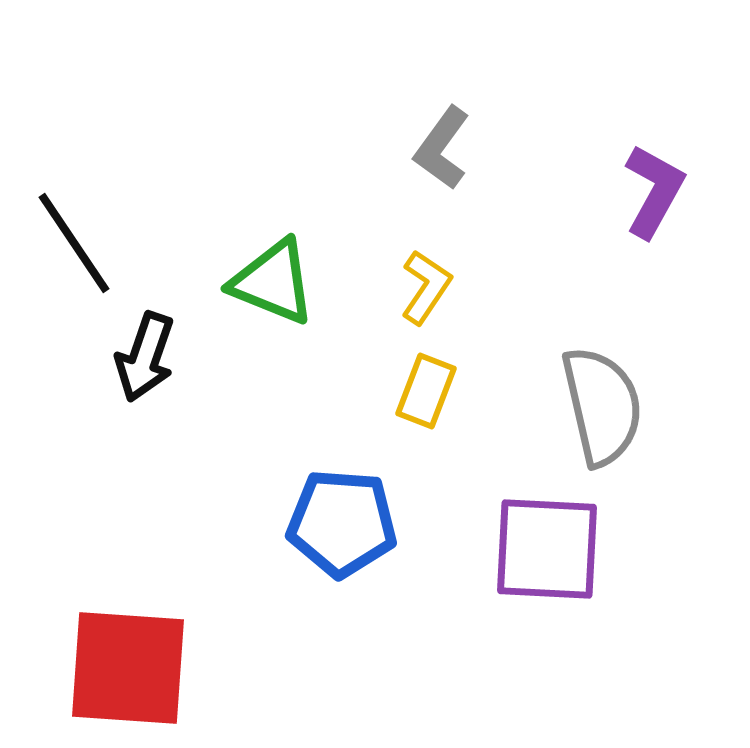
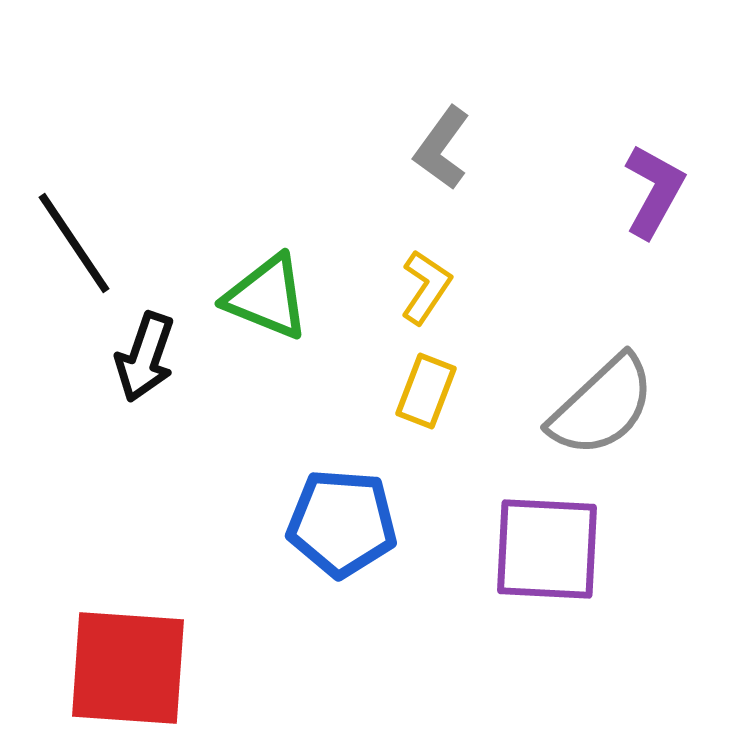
green triangle: moved 6 px left, 15 px down
gray semicircle: rotated 60 degrees clockwise
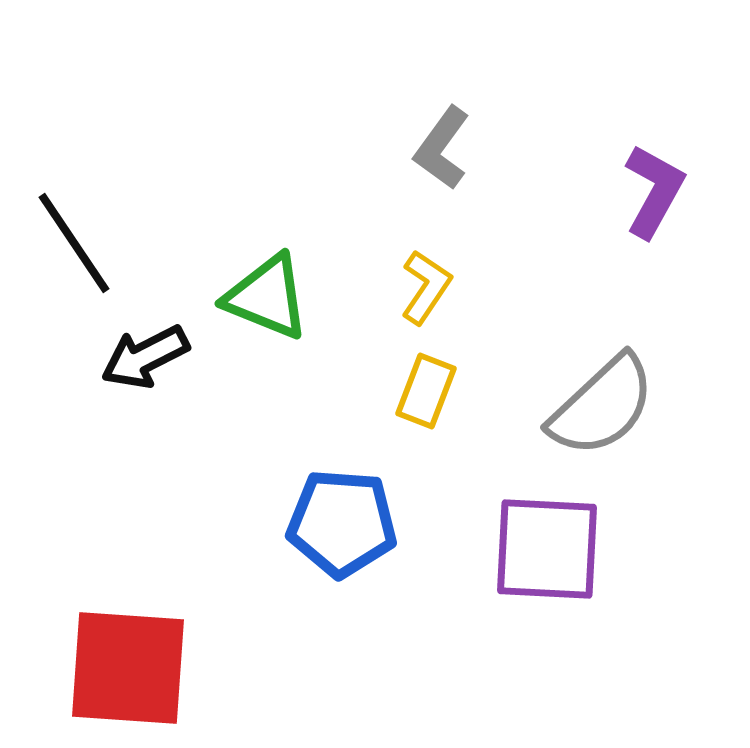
black arrow: rotated 44 degrees clockwise
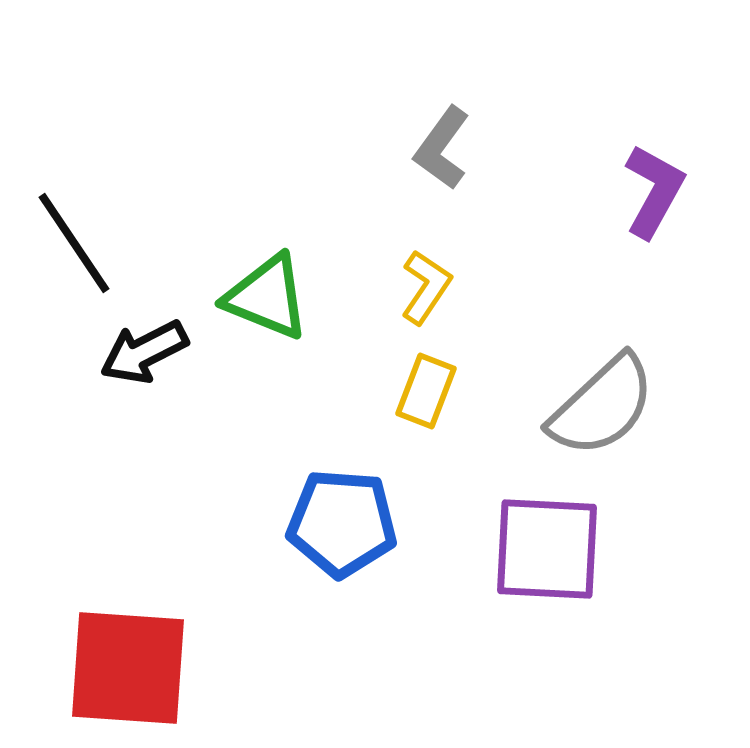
black arrow: moved 1 px left, 5 px up
